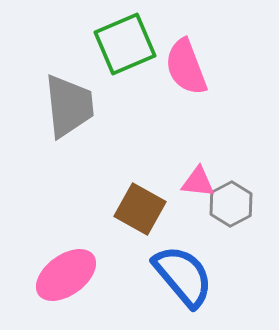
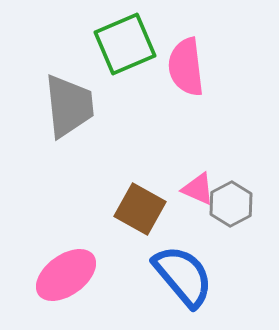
pink semicircle: rotated 14 degrees clockwise
pink triangle: moved 7 px down; rotated 18 degrees clockwise
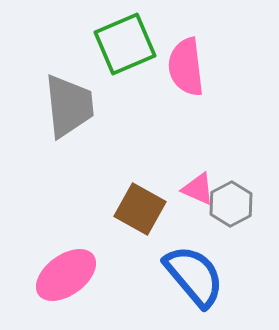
blue semicircle: moved 11 px right
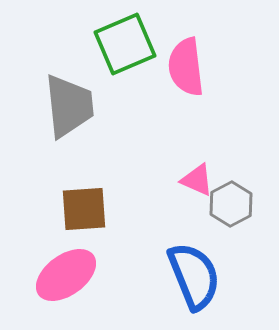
pink triangle: moved 1 px left, 9 px up
brown square: moved 56 px left; rotated 33 degrees counterclockwise
blue semicircle: rotated 18 degrees clockwise
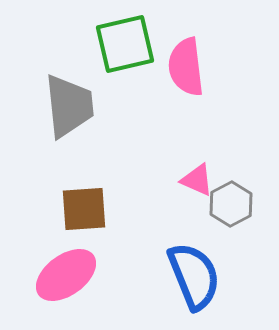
green square: rotated 10 degrees clockwise
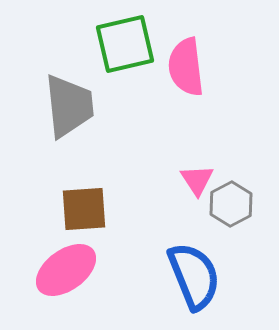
pink triangle: rotated 33 degrees clockwise
pink ellipse: moved 5 px up
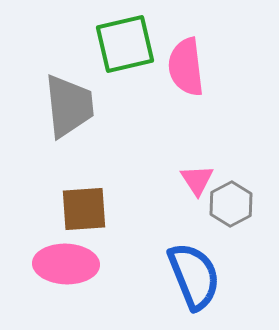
pink ellipse: moved 6 px up; rotated 38 degrees clockwise
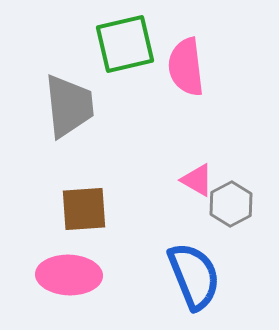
pink triangle: rotated 27 degrees counterclockwise
pink ellipse: moved 3 px right, 11 px down
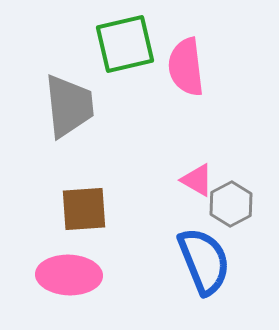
blue semicircle: moved 10 px right, 15 px up
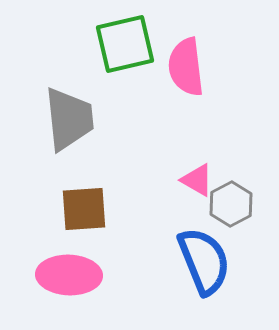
gray trapezoid: moved 13 px down
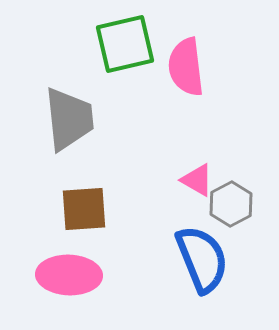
blue semicircle: moved 2 px left, 2 px up
